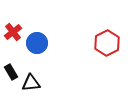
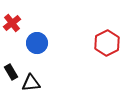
red cross: moved 1 px left, 9 px up
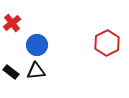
blue circle: moved 2 px down
black rectangle: rotated 21 degrees counterclockwise
black triangle: moved 5 px right, 12 px up
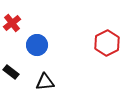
black triangle: moved 9 px right, 11 px down
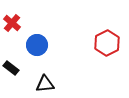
red cross: rotated 12 degrees counterclockwise
black rectangle: moved 4 px up
black triangle: moved 2 px down
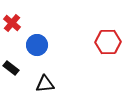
red hexagon: moved 1 px right, 1 px up; rotated 25 degrees clockwise
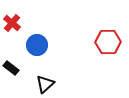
black triangle: rotated 36 degrees counterclockwise
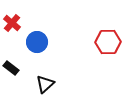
blue circle: moved 3 px up
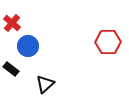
blue circle: moved 9 px left, 4 px down
black rectangle: moved 1 px down
